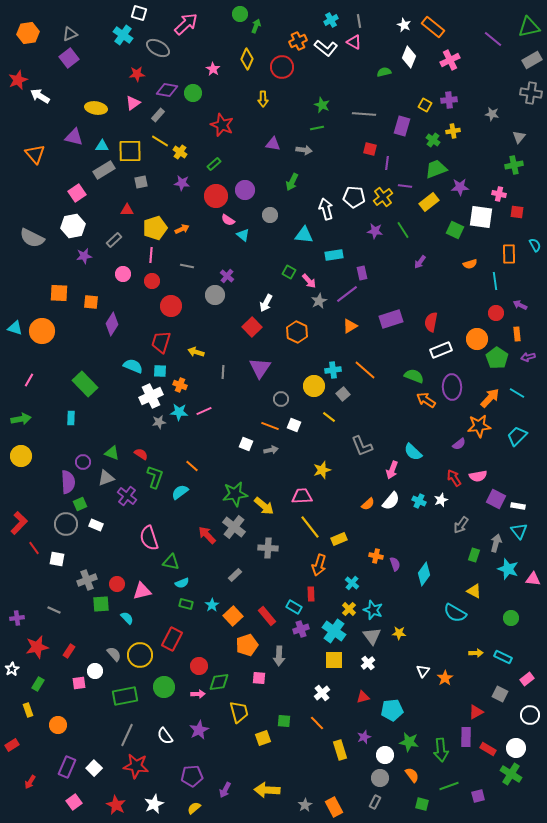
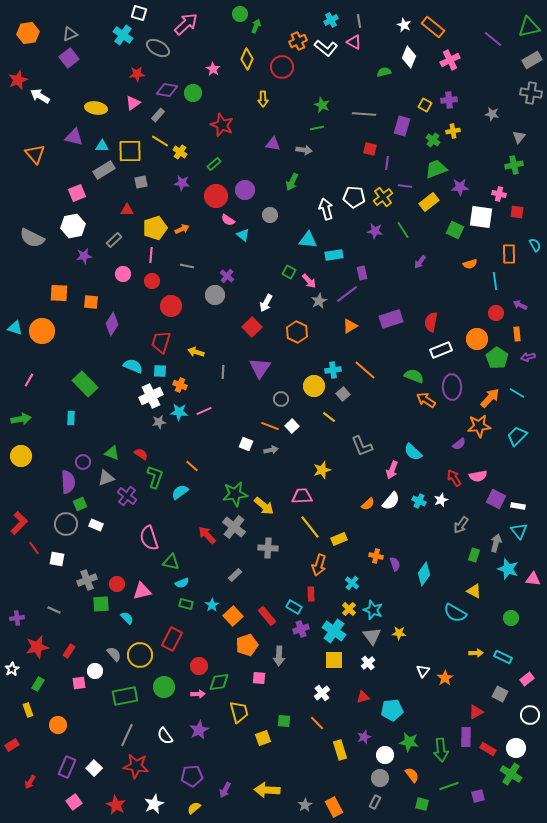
pink square at (77, 193): rotated 12 degrees clockwise
cyan triangle at (304, 235): moved 4 px right, 5 px down
white square at (294, 425): moved 2 px left, 1 px down; rotated 24 degrees clockwise
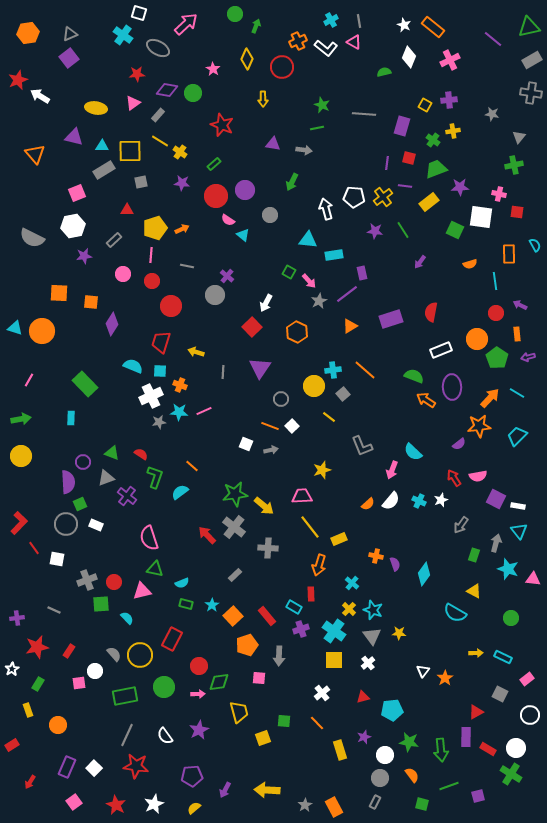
green circle at (240, 14): moved 5 px left
red square at (370, 149): moved 39 px right, 9 px down
red semicircle at (431, 322): moved 10 px up
green triangle at (171, 562): moved 16 px left, 7 px down
red circle at (117, 584): moved 3 px left, 2 px up
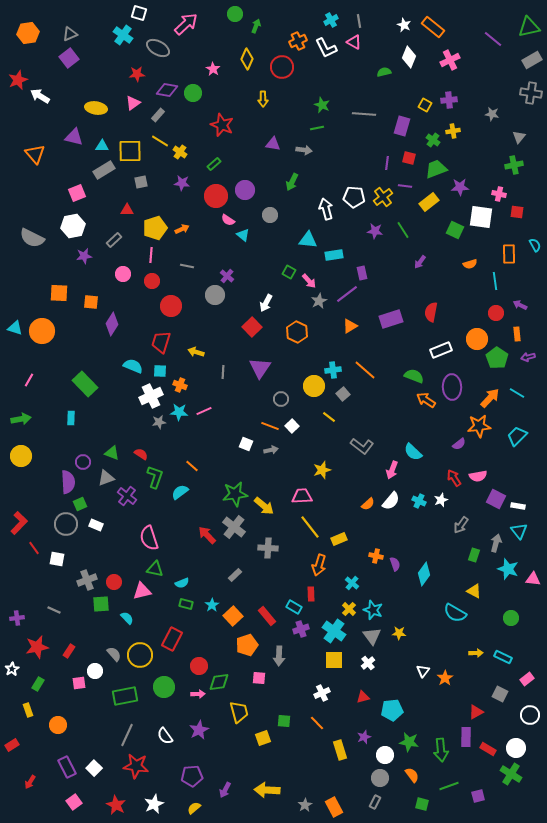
white L-shape at (326, 48): rotated 25 degrees clockwise
gray L-shape at (362, 446): rotated 30 degrees counterclockwise
white cross at (322, 693): rotated 14 degrees clockwise
purple rectangle at (67, 767): rotated 50 degrees counterclockwise
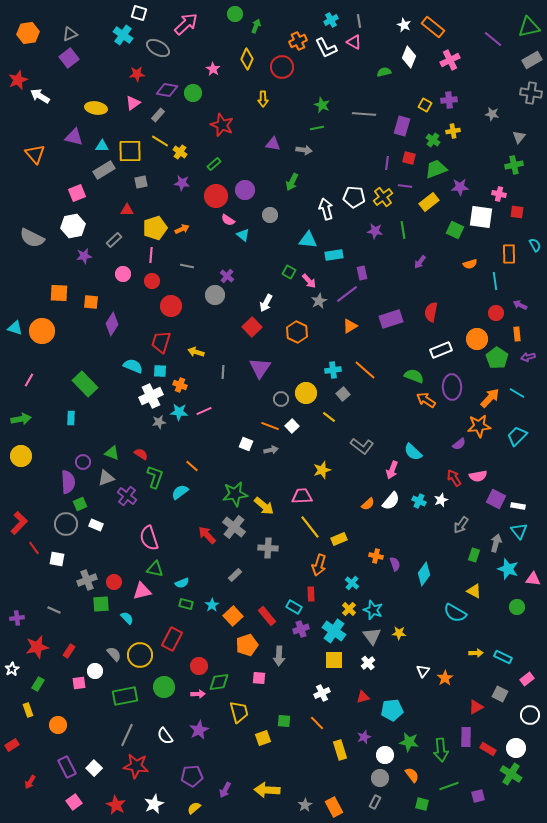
green line at (403, 230): rotated 24 degrees clockwise
yellow circle at (314, 386): moved 8 px left, 7 px down
green circle at (511, 618): moved 6 px right, 11 px up
red triangle at (476, 712): moved 5 px up
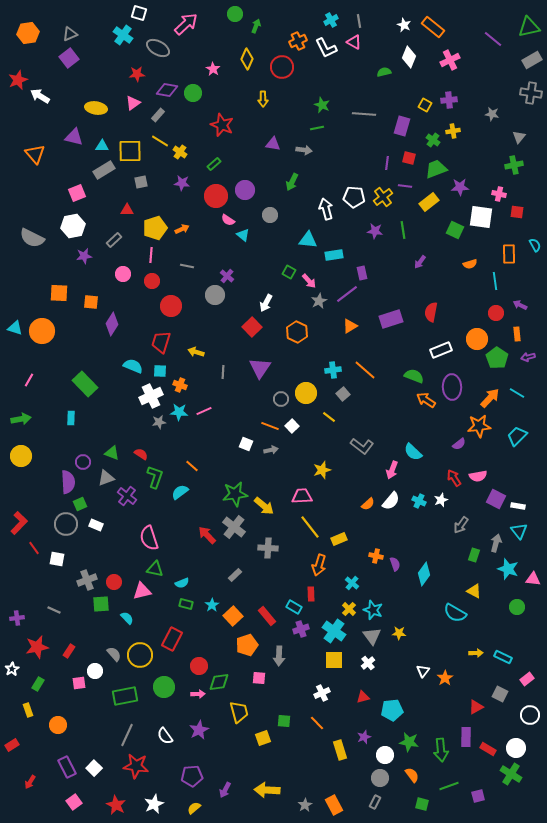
orange rectangle at (334, 807): moved 2 px up
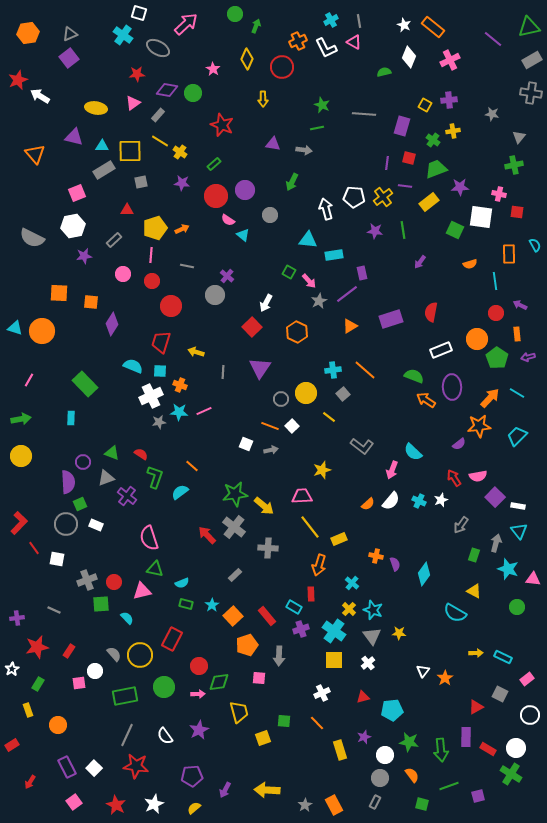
purple square at (496, 499): moved 1 px left, 2 px up; rotated 18 degrees clockwise
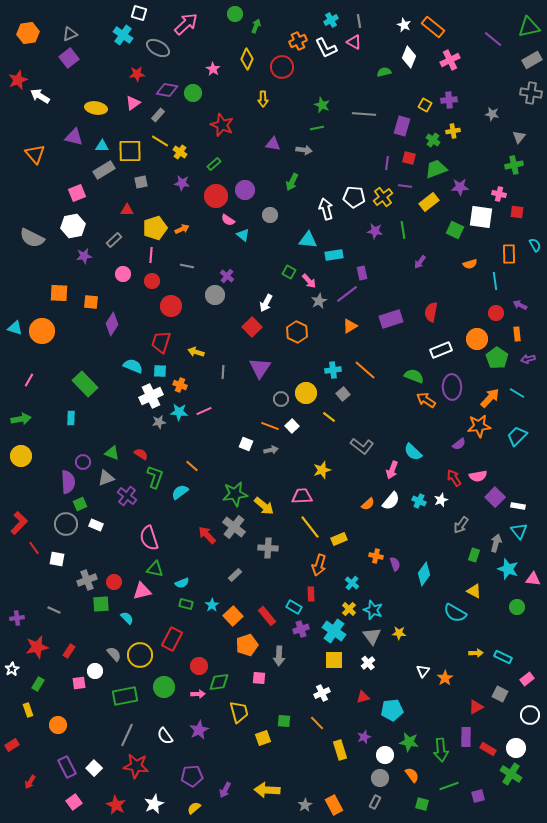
purple arrow at (528, 357): moved 2 px down
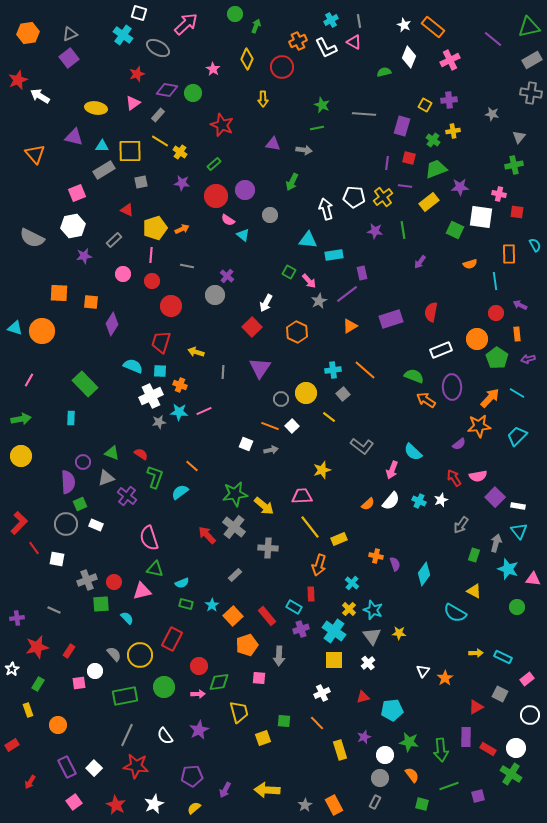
red star at (137, 74): rotated 14 degrees counterclockwise
red triangle at (127, 210): rotated 24 degrees clockwise
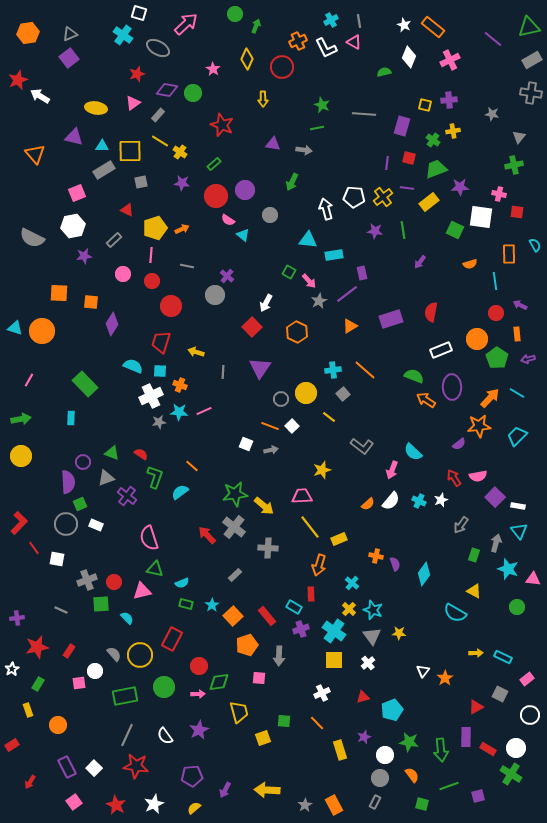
yellow square at (425, 105): rotated 16 degrees counterclockwise
purple line at (405, 186): moved 2 px right, 2 px down
gray line at (54, 610): moved 7 px right
cyan pentagon at (392, 710): rotated 15 degrees counterclockwise
